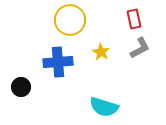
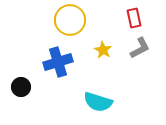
red rectangle: moved 1 px up
yellow star: moved 2 px right, 2 px up
blue cross: rotated 12 degrees counterclockwise
cyan semicircle: moved 6 px left, 5 px up
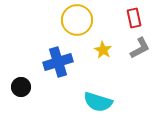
yellow circle: moved 7 px right
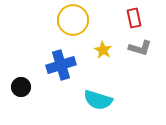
yellow circle: moved 4 px left
gray L-shape: rotated 45 degrees clockwise
blue cross: moved 3 px right, 3 px down
cyan semicircle: moved 2 px up
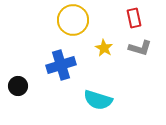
yellow star: moved 1 px right, 2 px up
black circle: moved 3 px left, 1 px up
